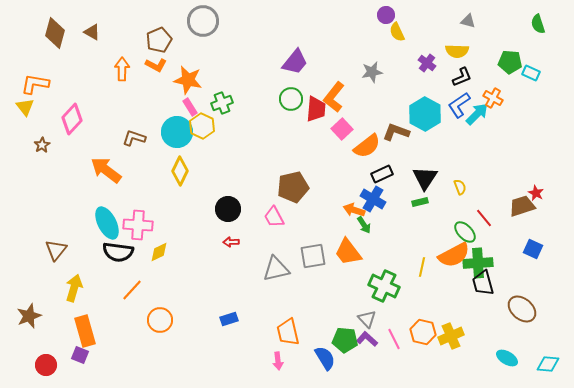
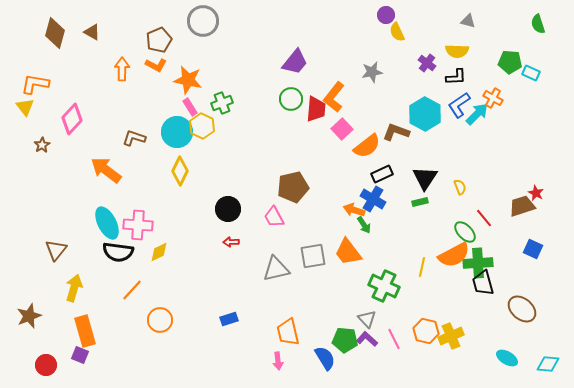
black L-shape at (462, 77): moved 6 px left; rotated 20 degrees clockwise
orange hexagon at (423, 332): moved 3 px right, 1 px up
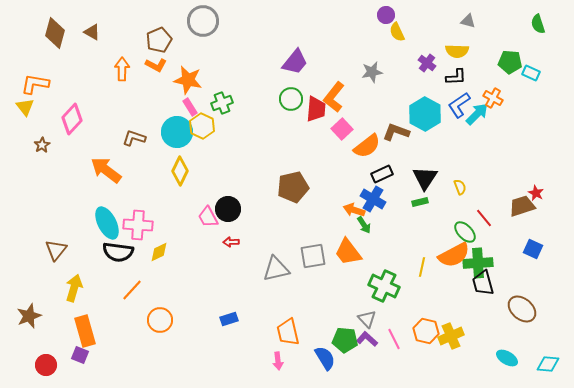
pink trapezoid at (274, 217): moved 66 px left
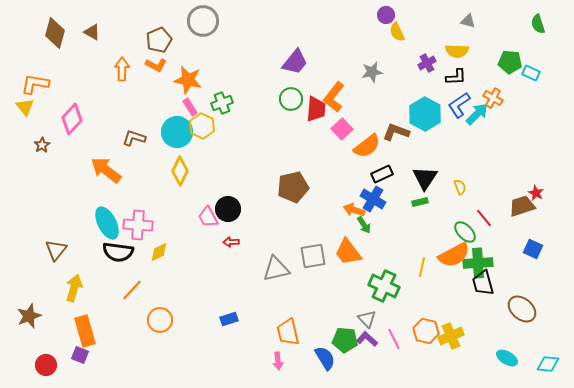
purple cross at (427, 63): rotated 24 degrees clockwise
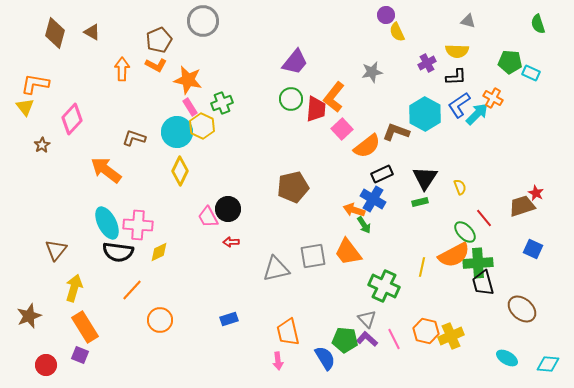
orange rectangle at (85, 331): moved 4 px up; rotated 16 degrees counterclockwise
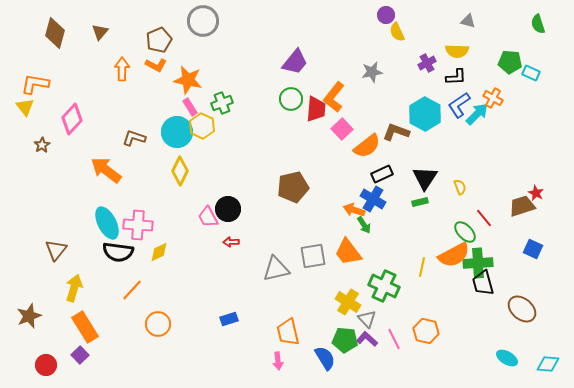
brown triangle at (92, 32): moved 8 px right; rotated 42 degrees clockwise
orange circle at (160, 320): moved 2 px left, 4 px down
yellow cross at (451, 336): moved 103 px left, 34 px up; rotated 35 degrees counterclockwise
purple square at (80, 355): rotated 24 degrees clockwise
